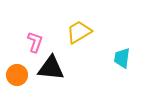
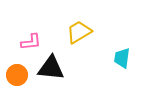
pink L-shape: moved 4 px left; rotated 65 degrees clockwise
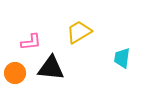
orange circle: moved 2 px left, 2 px up
